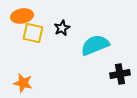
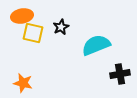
black star: moved 1 px left, 1 px up
cyan semicircle: moved 1 px right
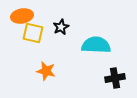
cyan semicircle: rotated 24 degrees clockwise
black cross: moved 5 px left, 4 px down
orange star: moved 23 px right, 12 px up
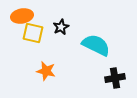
cyan semicircle: rotated 24 degrees clockwise
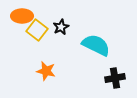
orange ellipse: rotated 10 degrees clockwise
yellow square: moved 4 px right, 3 px up; rotated 25 degrees clockwise
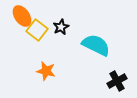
orange ellipse: rotated 55 degrees clockwise
black cross: moved 2 px right, 3 px down; rotated 18 degrees counterclockwise
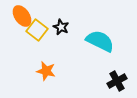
black star: rotated 21 degrees counterclockwise
cyan semicircle: moved 4 px right, 4 px up
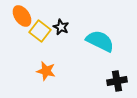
yellow square: moved 3 px right, 1 px down
black cross: rotated 18 degrees clockwise
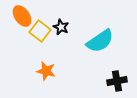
cyan semicircle: rotated 120 degrees clockwise
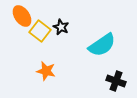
cyan semicircle: moved 2 px right, 4 px down
black cross: moved 1 px left; rotated 30 degrees clockwise
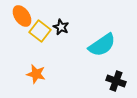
orange star: moved 10 px left, 3 px down
